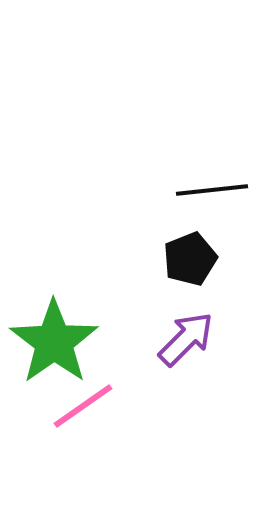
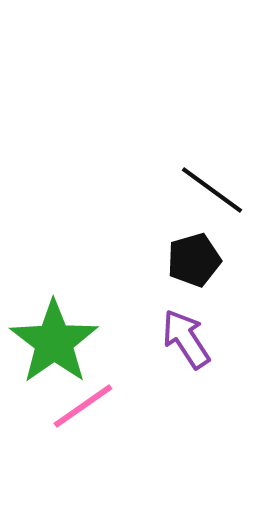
black line: rotated 42 degrees clockwise
black pentagon: moved 4 px right, 1 px down; rotated 6 degrees clockwise
purple arrow: rotated 78 degrees counterclockwise
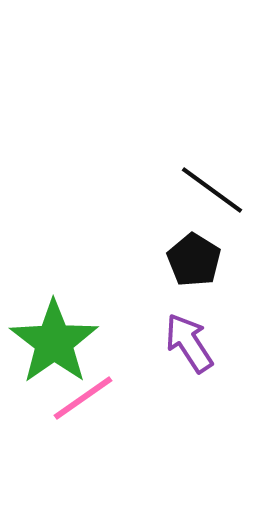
black pentagon: rotated 24 degrees counterclockwise
purple arrow: moved 3 px right, 4 px down
pink line: moved 8 px up
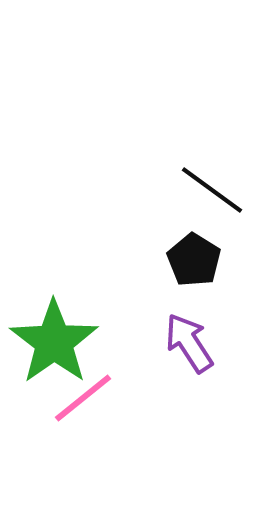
pink line: rotated 4 degrees counterclockwise
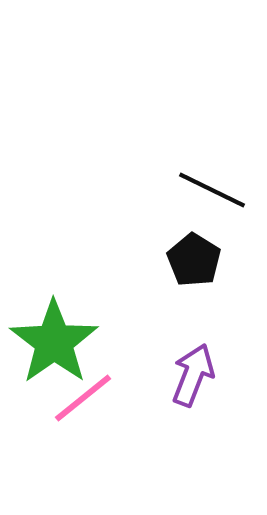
black line: rotated 10 degrees counterclockwise
purple arrow: moved 4 px right, 32 px down; rotated 54 degrees clockwise
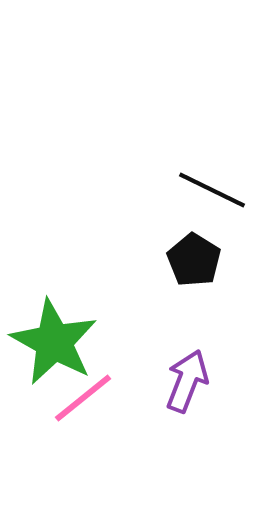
green star: rotated 8 degrees counterclockwise
purple arrow: moved 6 px left, 6 px down
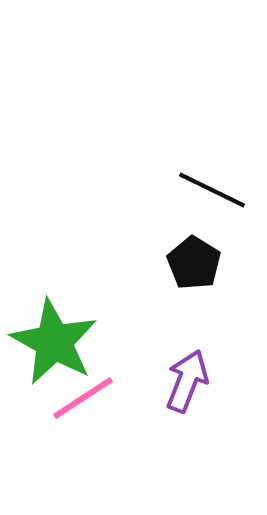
black pentagon: moved 3 px down
pink line: rotated 6 degrees clockwise
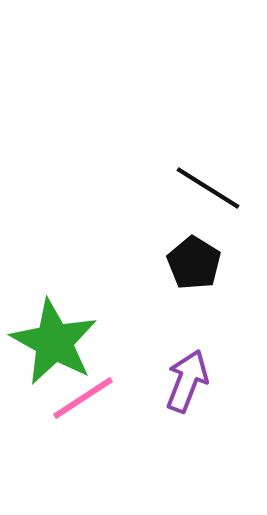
black line: moved 4 px left, 2 px up; rotated 6 degrees clockwise
